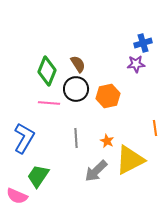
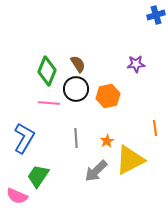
blue cross: moved 13 px right, 28 px up
orange star: rotated 16 degrees clockwise
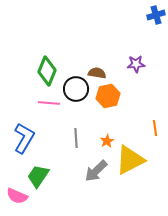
brown semicircle: moved 19 px right, 9 px down; rotated 48 degrees counterclockwise
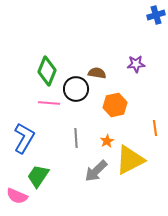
orange hexagon: moved 7 px right, 9 px down
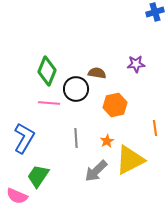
blue cross: moved 1 px left, 3 px up
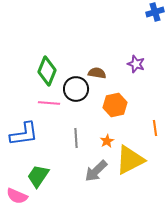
purple star: rotated 24 degrees clockwise
blue L-shape: moved 4 px up; rotated 52 degrees clockwise
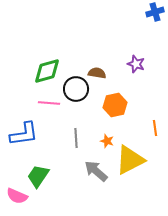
green diamond: rotated 52 degrees clockwise
orange star: rotated 24 degrees counterclockwise
gray arrow: rotated 85 degrees clockwise
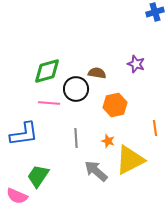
orange star: moved 1 px right
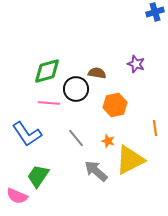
blue L-shape: moved 3 px right; rotated 64 degrees clockwise
gray line: rotated 36 degrees counterclockwise
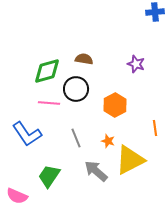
blue cross: rotated 12 degrees clockwise
brown semicircle: moved 13 px left, 14 px up
orange hexagon: rotated 15 degrees counterclockwise
gray line: rotated 18 degrees clockwise
green trapezoid: moved 11 px right
